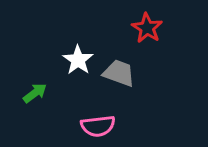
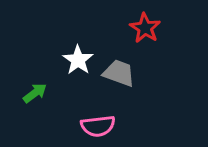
red star: moved 2 px left
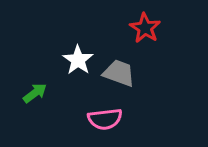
pink semicircle: moved 7 px right, 7 px up
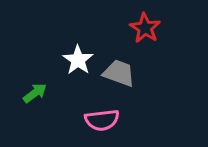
pink semicircle: moved 3 px left, 1 px down
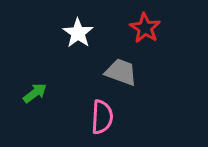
white star: moved 27 px up
gray trapezoid: moved 2 px right, 1 px up
pink semicircle: moved 3 px up; rotated 80 degrees counterclockwise
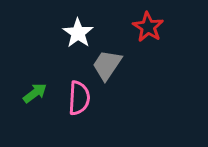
red star: moved 3 px right, 1 px up
gray trapezoid: moved 14 px left, 7 px up; rotated 76 degrees counterclockwise
pink semicircle: moved 23 px left, 19 px up
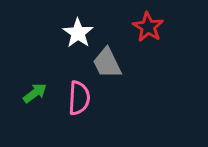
gray trapezoid: moved 2 px up; rotated 60 degrees counterclockwise
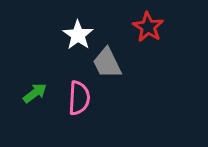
white star: moved 2 px down
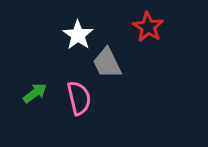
pink semicircle: rotated 16 degrees counterclockwise
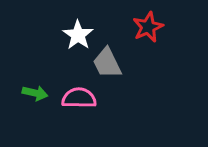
red star: rotated 16 degrees clockwise
green arrow: rotated 50 degrees clockwise
pink semicircle: rotated 76 degrees counterclockwise
